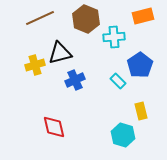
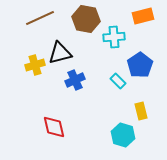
brown hexagon: rotated 12 degrees counterclockwise
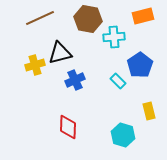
brown hexagon: moved 2 px right
yellow rectangle: moved 8 px right
red diamond: moved 14 px right; rotated 15 degrees clockwise
